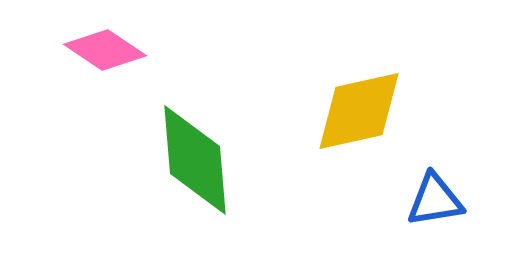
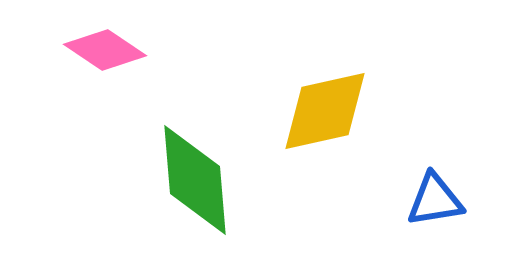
yellow diamond: moved 34 px left
green diamond: moved 20 px down
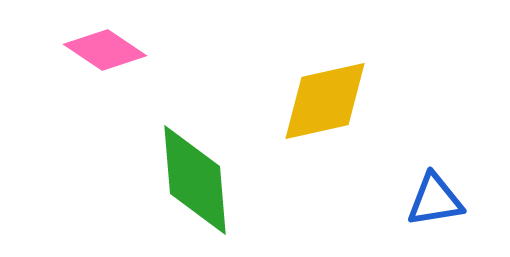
yellow diamond: moved 10 px up
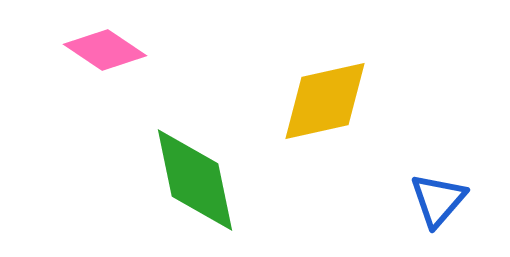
green diamond: rotated 7 degrees counterclockwise
blue triangle: moved 3 px right; rotated 40 degrees counterclockwise
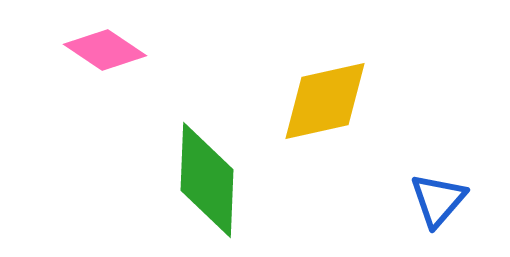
green diamond: moved 12 px right; rotated 14 degrees clockwise
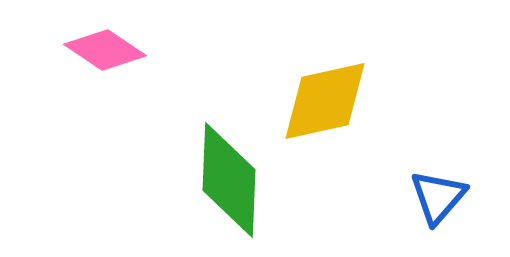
green diamond: moved 22 px right
blue triangle: moved 3 px up
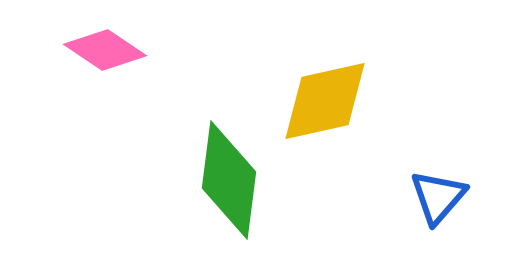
green diamond: rotated 5 degrees clockwise
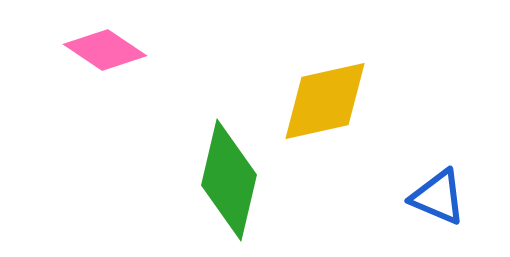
green diamond: rotated 6 degrees clockwise
blue triangle: rotated 48 degrees counterclockwise
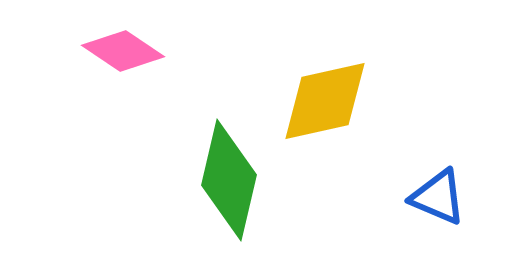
pink diamond: moved 18 px right, 1 px down
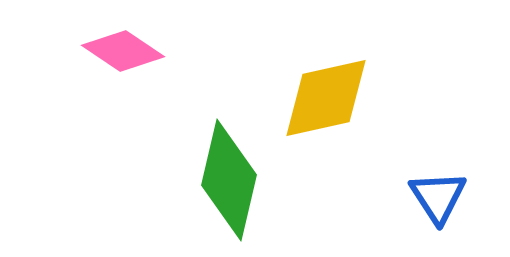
yellow diamond: moved 1 px right, 3 px up
blue triangle: rotated 34 degrees clockwise
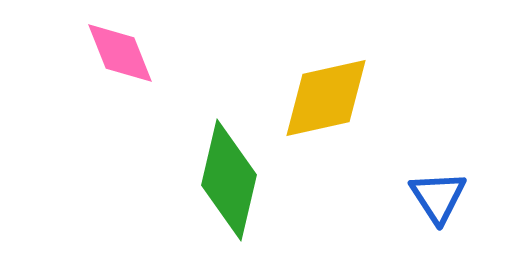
pink diamond: moved 3 px left, 2 px down; rotated 34 degrees clockwise
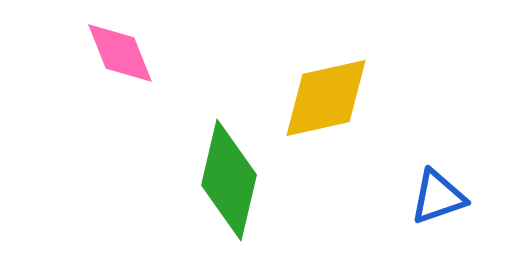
blue triangle: rotated 44 degrees clockwise
